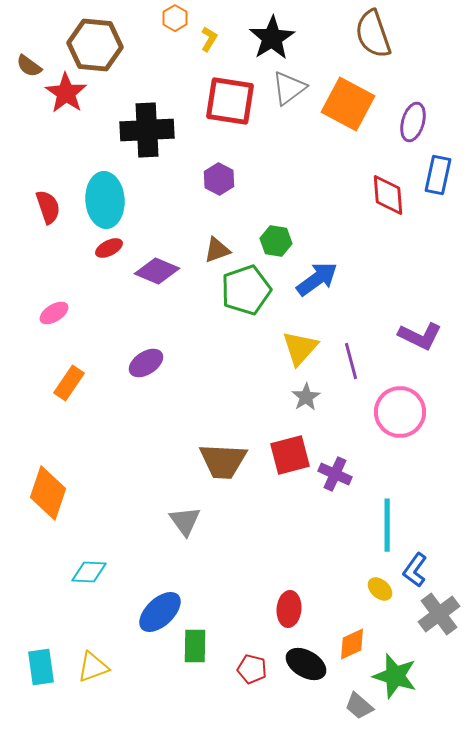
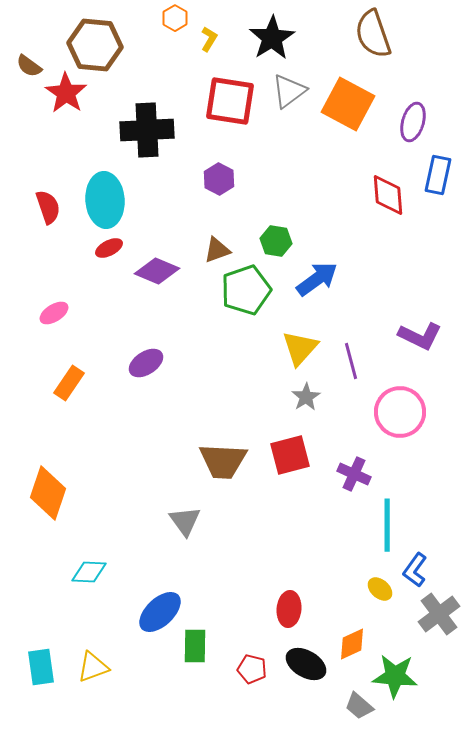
gray triangle at (289, 88): moved 3 px down
purple cross at (335, 474): moved 19 px right
green star at (395, 676): rotated 12 degrees counterclockwise
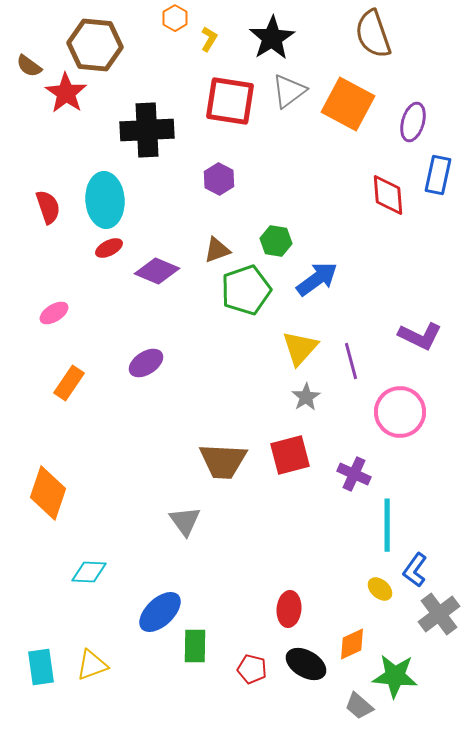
yellow triangle at (93, 667): moved 1 px left, 2 px up
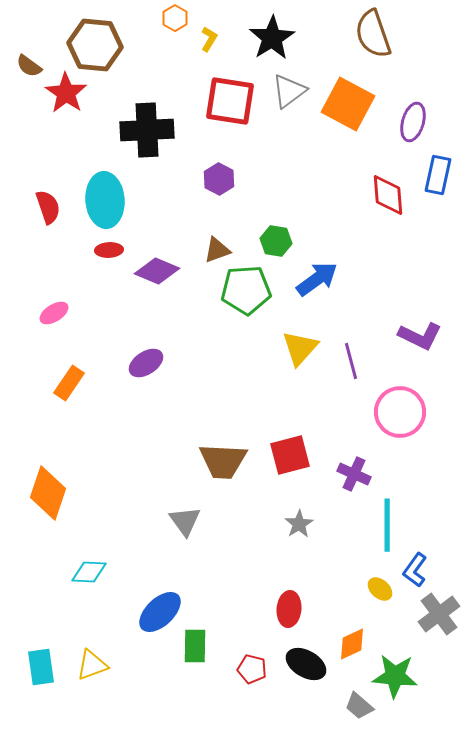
red ellipse at (109, 248): moved 2 px down; rotated 24 degrees clockwise
green pentagon at (246, 290): rotated 15 degrees clockwise
gray star at (306, 397): moved 7 px left, 127 px down
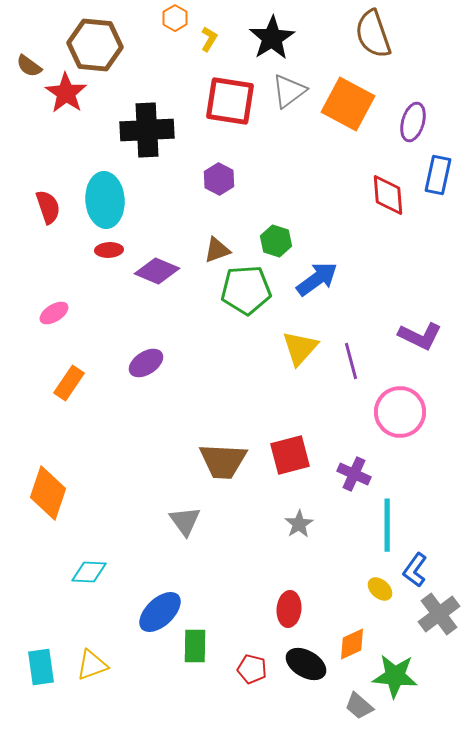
green hexagon at (276, 241): rotated 8 degrees clockwise
